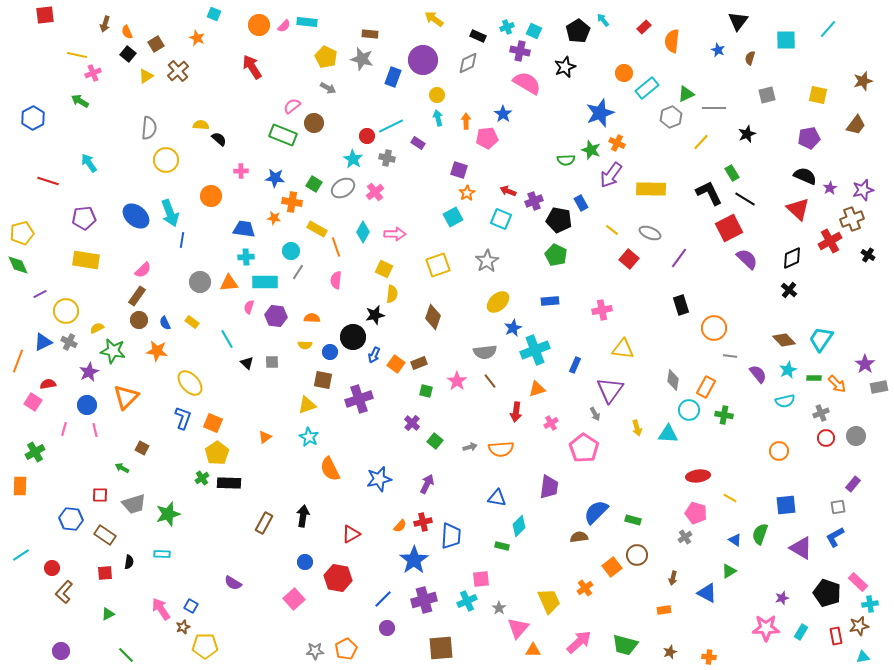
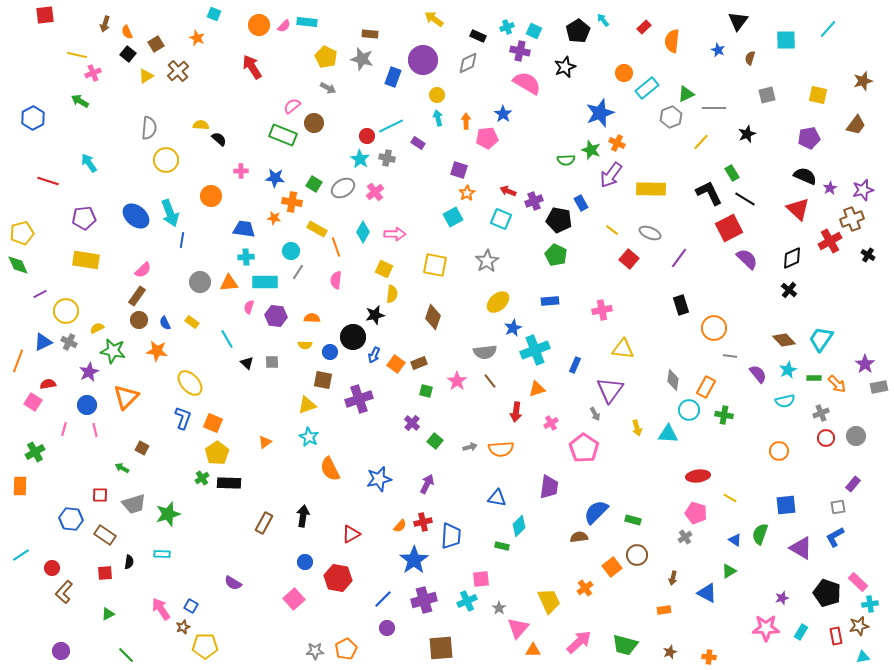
cyan star at (353, 159): moved 7 px right
yellow square at (438, 265): moved 3 px left; rotated 30 degrees clockwise
orange triangle at (265, 437): moved 5 px down
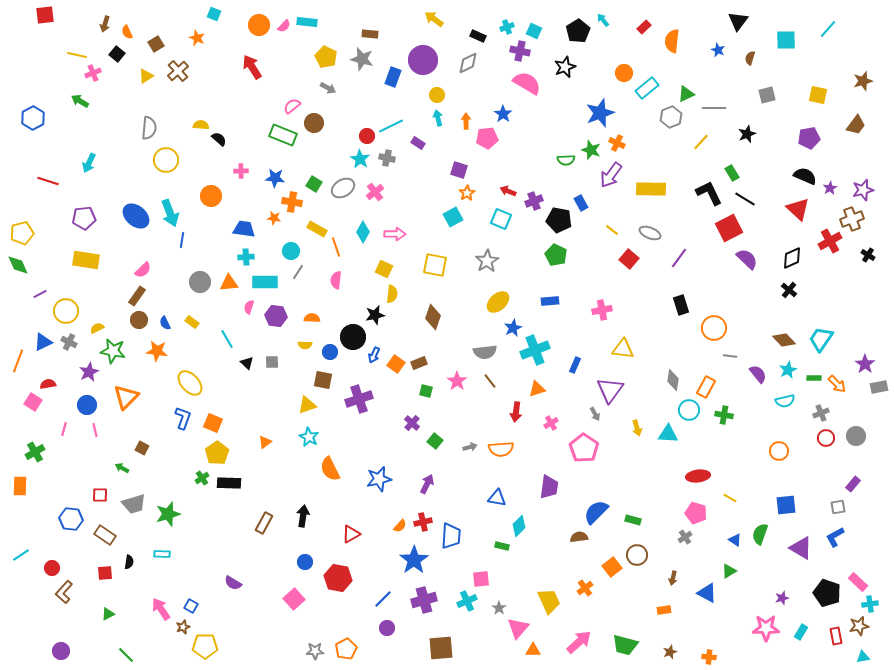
black square at (128, 54): moved 11 px left
cyan arrow at (89, 163): rotated 120 degrees counterclockwise
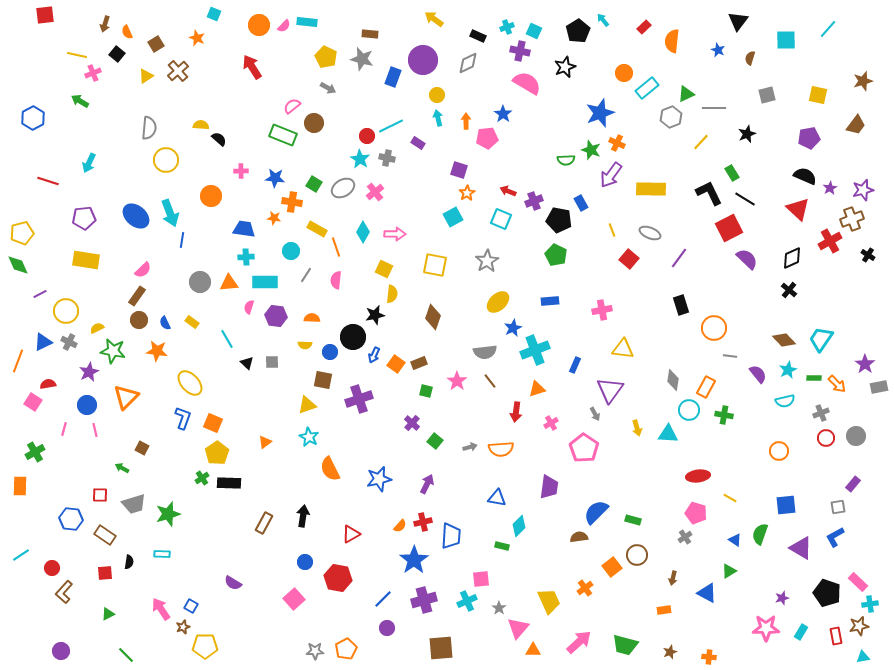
yellow line at (612, 230): rotated 32 degrees clockwise
gray line at (298, 272): moved 8 px right, 3 px down
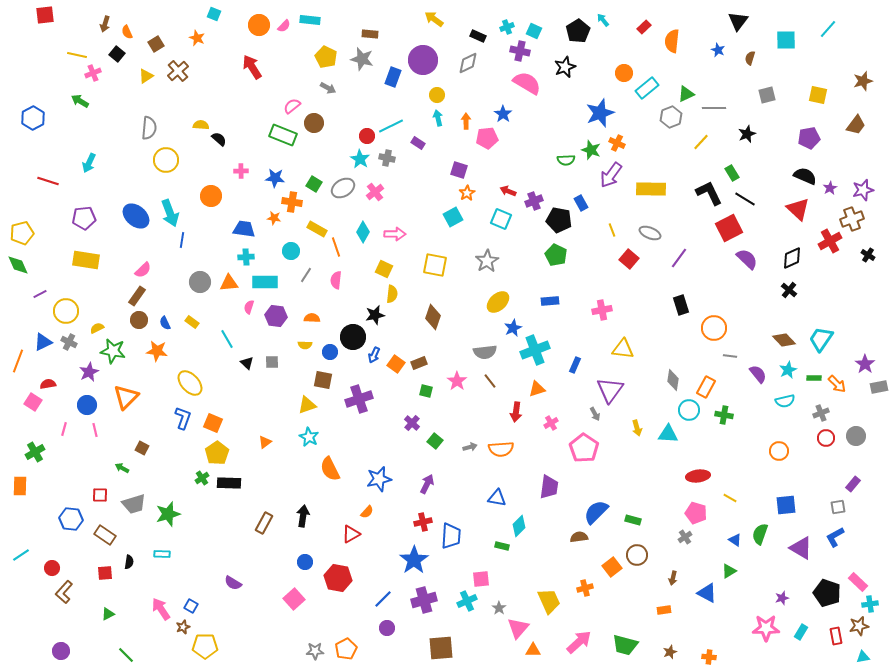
cyan rectangle at (307, 22): moved 3 px right, 2 px up
orange semicircle at (400, 526): moved 33 px left, 14 px up
orange cross at (585, 588): rotated 21 degrees clockwise
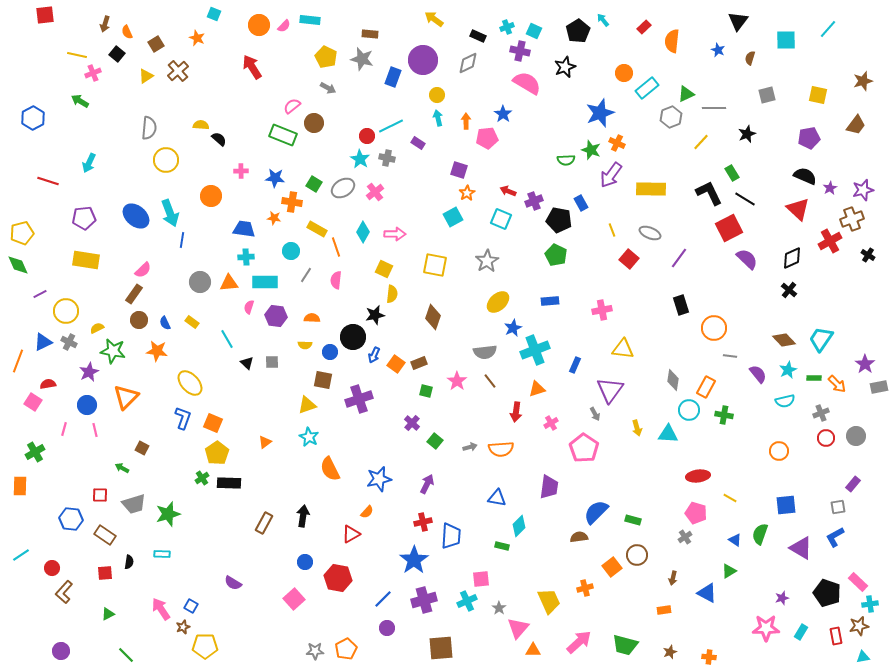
brown rectangle at (137, 296): moved 3 px left, 2 px up
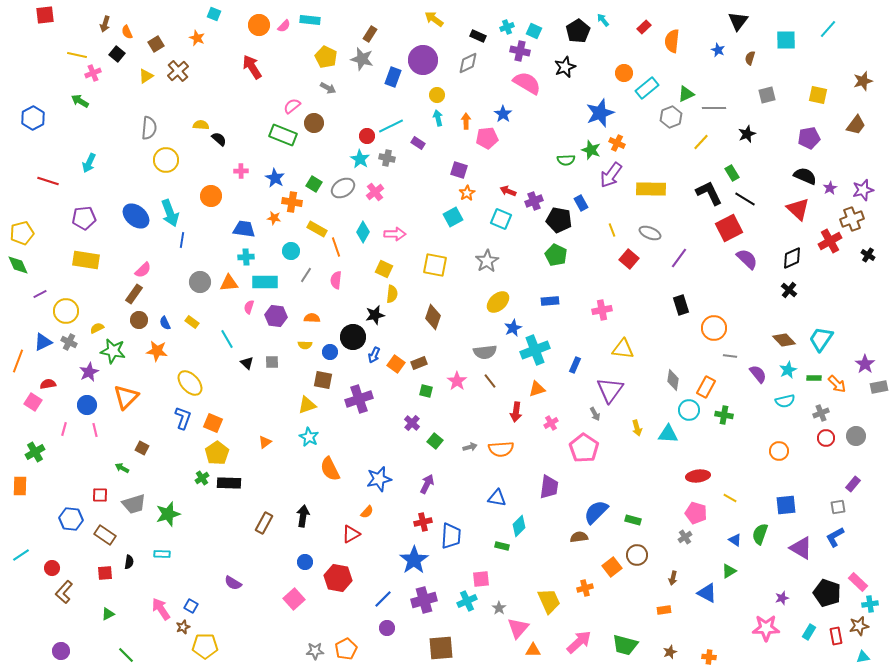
brown rectangle at (370, 34): rotated 63 degrees counterclockwise
blue star at (275, 178): rotated 24 degrees clockwise
cyan rectangle at (801, 632): moved 8 px right
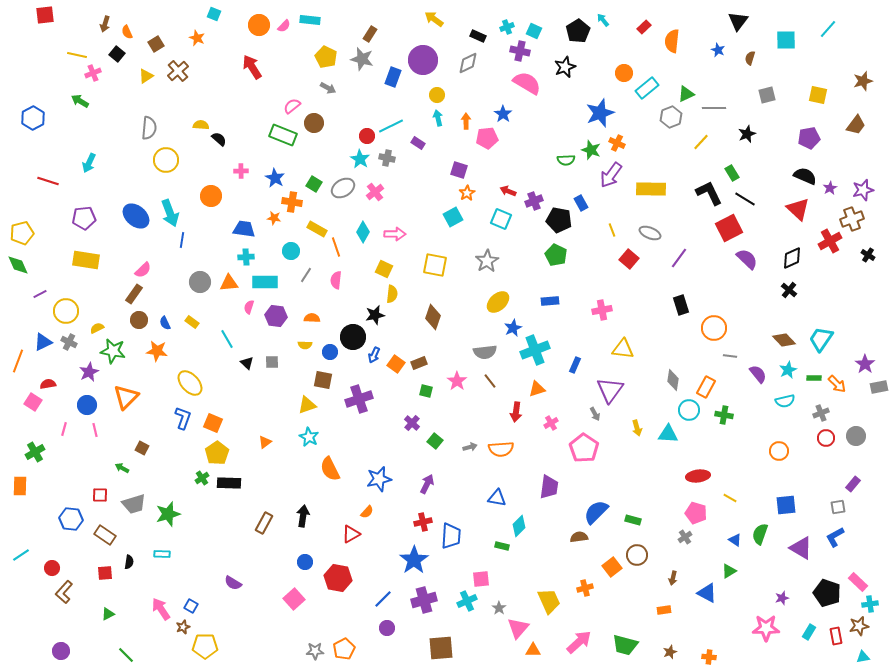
orange pentagon at (346, 649): moved 2 px left
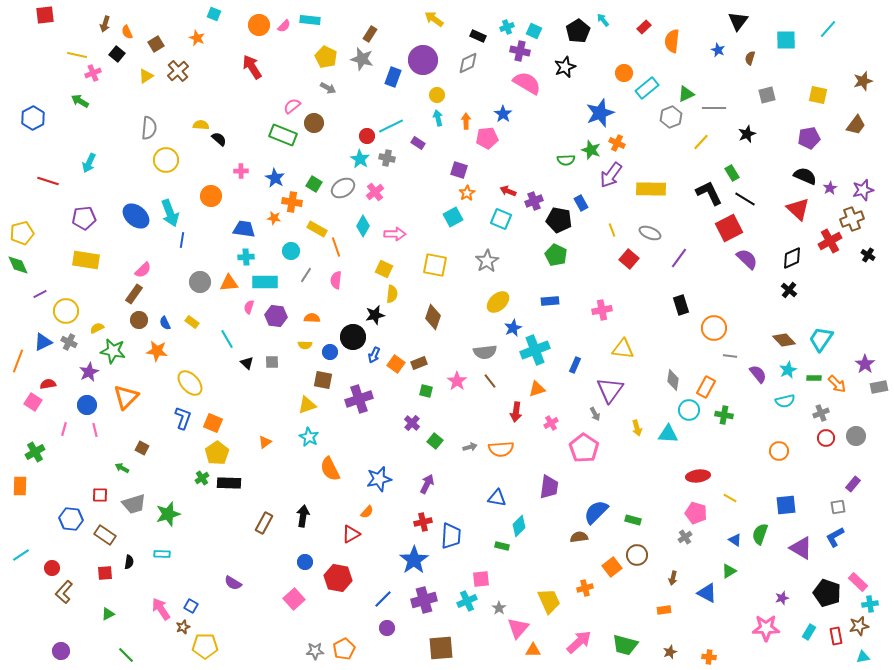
cyan diamond at (363, 232): moved 6 px up
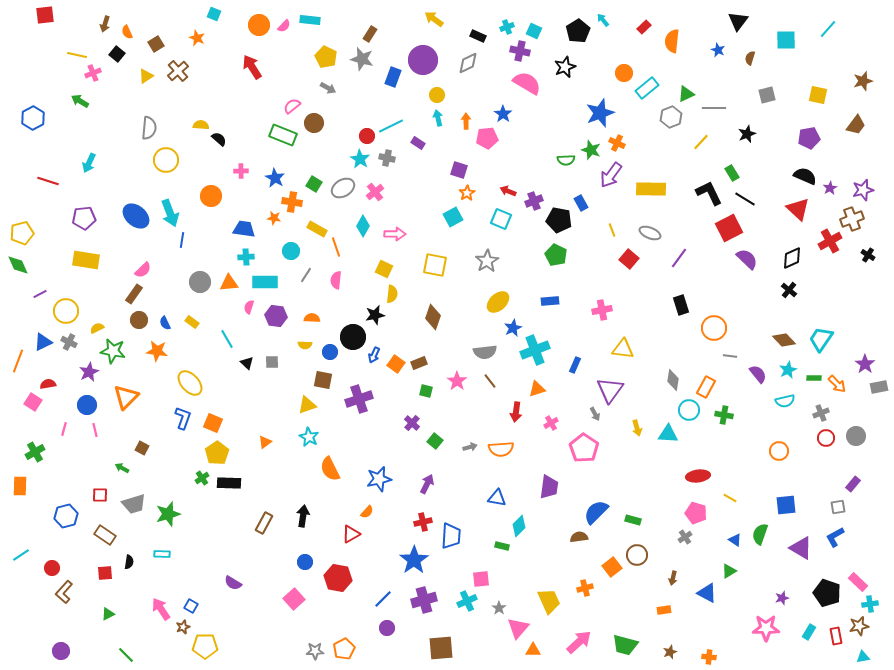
blue hexagon at (71, 519): moved 5 px left, 3 px up; rotated 20 degrees counterclockwise
